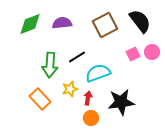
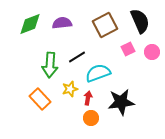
black semicircle: rotated 15 degrees clockwise
pink square: moved 5 px left, 5 px up
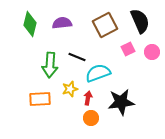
green diamond: rotated 55 degrees counterclockwise
black line: rotated 54 degrees clockwise
orange rectangle: rotated 50 degrees counterclockwise
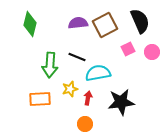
purple semicircle: moved 16 px right
cyan semicircle: rotated 10 degrees clockwise
orange circle: moved 6 px left, 6 px down
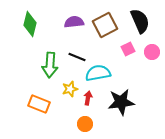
purple semicircle: moved 4 px left, 1 px up
orange rectangle: moved 1 px left, 5 px down; rotated 25 degrees clockwise
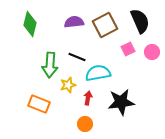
yellow star: moved 2 px left, 4 px up
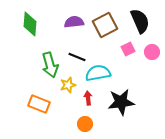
green diamond: rotated 10 degrees counterclockwise
green arrow: rotated 20 degrees counterclockwise
red arrow: rotated 16 degrees counterclockwise
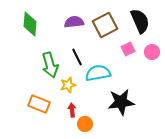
black line: rotated 42 degrees clockwise
red arrow: moved 16 px left, 12 px down
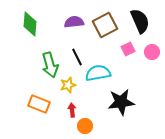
orange circle: moved 2 px down
